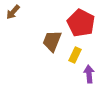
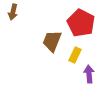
brown arrow: rotated 28 degrees counterclockwise
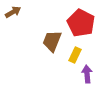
brown arrow: rotated 133 degrees counterclockwise
purple arrow: moved 2 px left
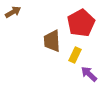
red pentagon: rotated 16 degrees clockwise
brown trapezoid: rotated 25 degrees counterclockwise
purple arrow: moved 2 px right; rotated 42 degrees counterclockwise
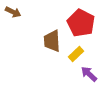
brown arrow: rotated 56 degrees clockwise
red pentagon: rotated 16 degrees counterclockwise
yellow rectangle: moved 1 px right, 1 px up; rotated 21 degrees clockwise
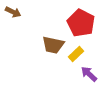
brown trapezoid: moved 1 px right, 4 px down; rotated 75 degrees counterclockwise
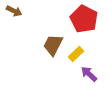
brown arrow: moved 1 px right, 1 px up
red pentagon: moved 3 px right, 4 px up
brown trapezoid: rotated 105 degrees clockwise
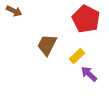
red pentagon: moved 2 px right
brown trapezoid: moved 6 px left
yellow rectangle: moved 1 px right, 2 px down
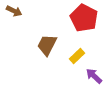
red pentagon: moved 2 px left, 1 px up
purple arrow: moved 5 px right, 2 px down
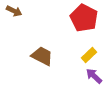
brown trapezoid: moved 5 px left, 11 px down; rotated 90 degrees clockwise
yellow rectangle: moved 12 px right, 1 px up
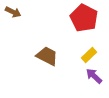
brown arrow: moved 1 px left, 1 px down
brown trapezoid: moved 5 px right
